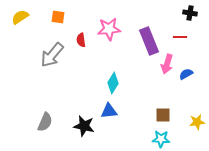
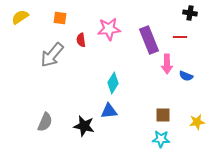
orange square: moved 2 px right, 1 px down
purple rectangle: moved 1 px up
pink arrow: rotated 18 degrees counterclockwise
blue semicircle: moved 2 px down; rotated 128 degrees counterclockwise
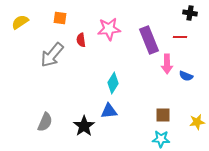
yellow semicircle: moved 5 px down
black star: rotated 25 degrees clockwise
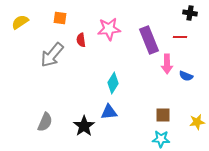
blue triangle: moved 1 px down
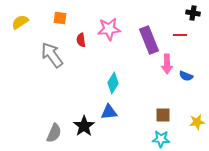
black cross: moved 3 px right
red line: moved 2 px up
gray arrow: rotated 104 degrees clockwise
gray semicircle: moved 9 px right, 11 px down
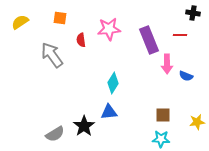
gray semicircle: moved 1 px right, 1 px down; rotated 36 degrees clockwise
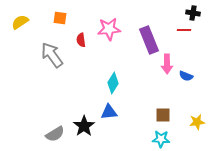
red line: moved 4 px right, 5 px up
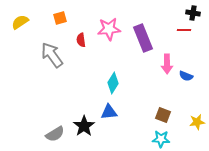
orange square: rotated 24 degrees counterclockwise
purple rectangle: moved 6 px left, 2 px up
brown square: rotated 21 degrees clockwise
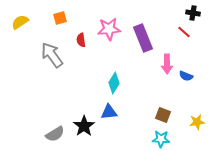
red line: moved 2 px down; rotated 40 degrees clockwise
cyan diamond: moved 1 px right
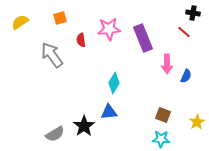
blue semicircle: rotated 88 degrees counterclockwise
yellow star: rotated 21 degrees counterclockwise
